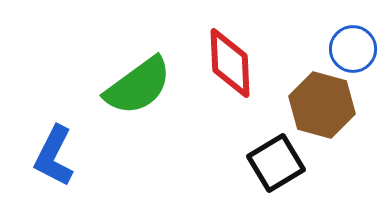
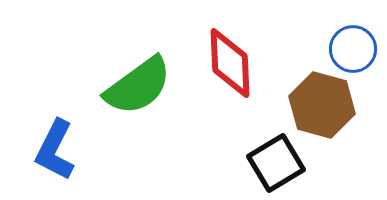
blue L-shape: moved 1 px right, 6 px up
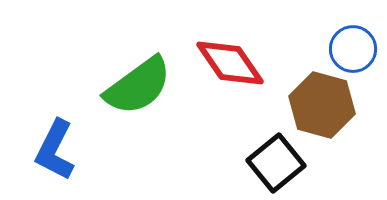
red diamond: rotated 32 degrees counterclockwise
black square: rotated 8 degrees counterclockwise
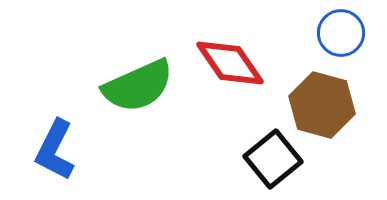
blue circle: moved 12 px left, 16 px up
green semicircle: rotated 12 degrees clockwise
black square: moved 3 px left, 4 px up
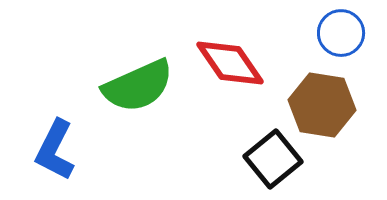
brown hexagon: rotated 6 degrees counterclockwise
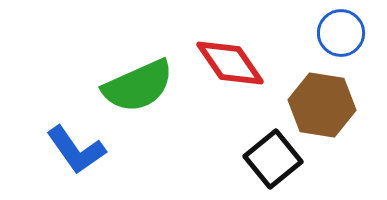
blue L-shape: moved 21 px right; rotated 62 degrees counterclockwise
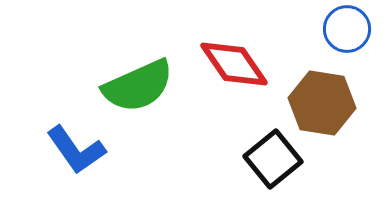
blue circle: moved 6 px right, 4 px up
red diamond: moved 4 px right, 1 px down
brown hexagon: moved 2 px up
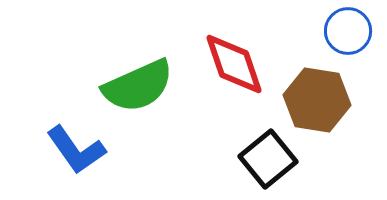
blue circle: moved 1 px right, 2 px down
red diamond: rotated 16 degrees clockwise
brown hexagon: moved 5 px left, 3 px up
black square: moved 5 px left
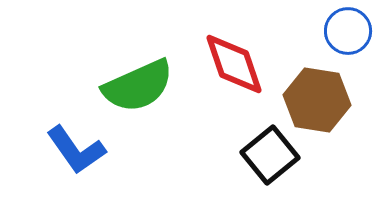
black square: moved 2 px right, 4 px up
